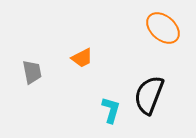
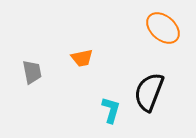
orange trapezoid: rotated 15 degrees clockwise
black semicircle: moved 3 px up
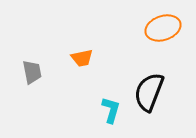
orange ellipse: rotated 60 degrees counterclockwise
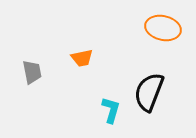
orange ellipse: rotated 32 degrees clockwise
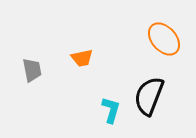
orange ellipse: moved 1 px right, 11 px down; rotated 36 degrees clockwise
gray trapezoid: moved 2 px up
black semicircle: moved 4 px down
